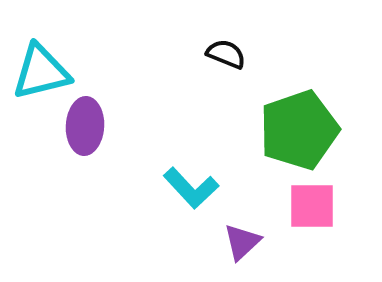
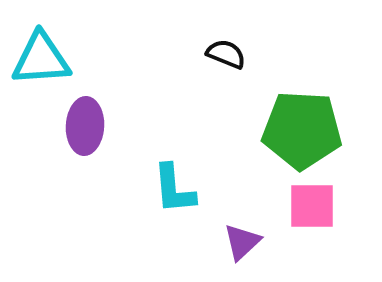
cyan triangle: moved 13 px up; rotated 10 degrees clockwise
green pentagon: moved 3 px right; rotated 22 degrees clockwise
cyan L-shape: moved 17 px left, 1 px down; rotated 38 degrees clockwise
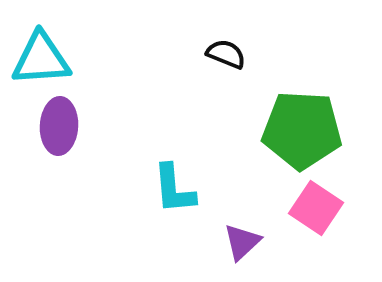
purple ellipse: moved 26 px left
pink square: moved 4 px right, 2 px down; rotated 34 degrees clockwise
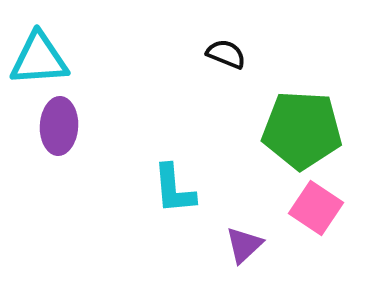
cyan triangle: moved 2 px left
purple triangle: moved 2 px right, 3 px down
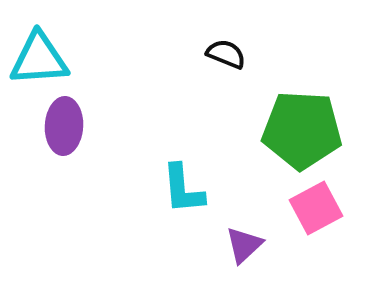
purple ellipse: moved 5 px right
cyan L-shape: moved 9 px right
pink square: rotated 28 degrees clockwise
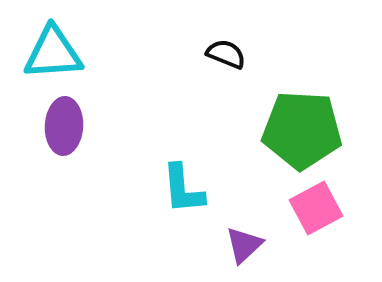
cyan triangle: moved 14 px right, 6 px up
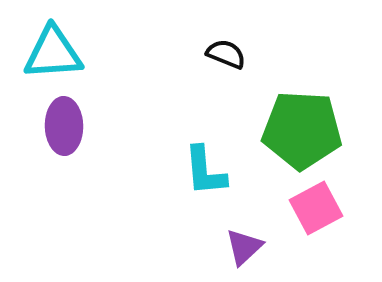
purple ellipse: rotated 4 degrees counterclockwise
cyan L-shape: moved 22 px right, 18 px up
purple triangle: moved 2 px down
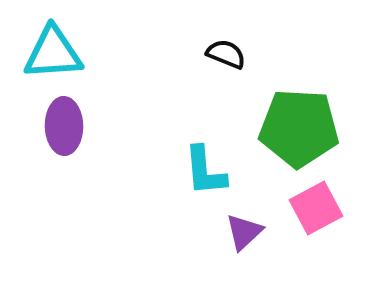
green pentagon: moved 3 px left, 2 px up
purple triangle: moved 15 px up
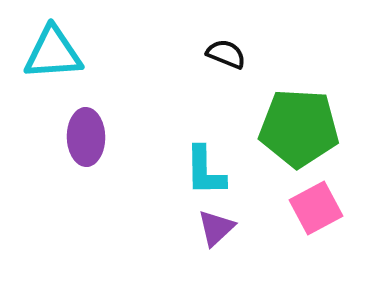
purple ellipse: moved 22 px right, 11 px down
cyan L-shape: rotated 4 degrees clockwise
purple triangle: moved 28 px left, 4 px up
